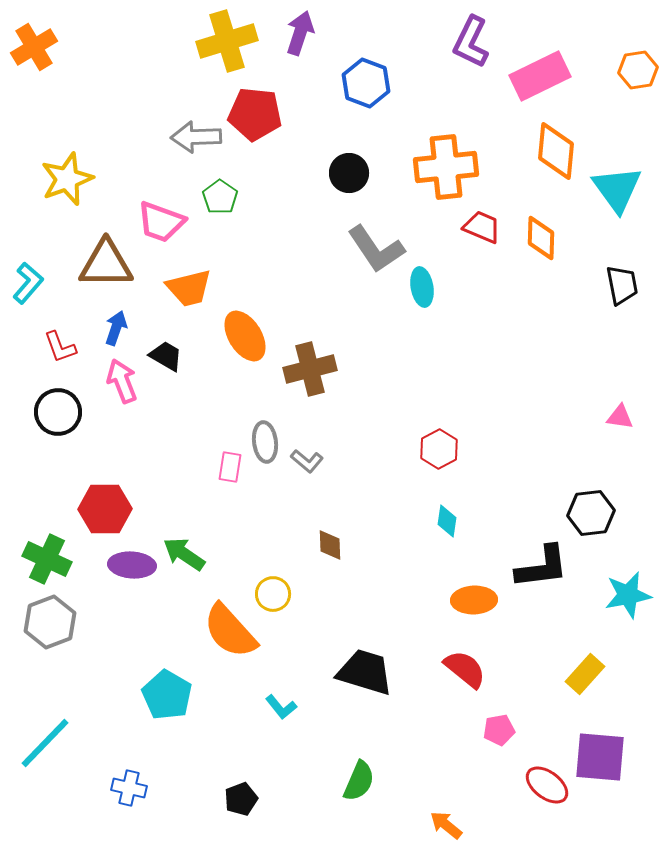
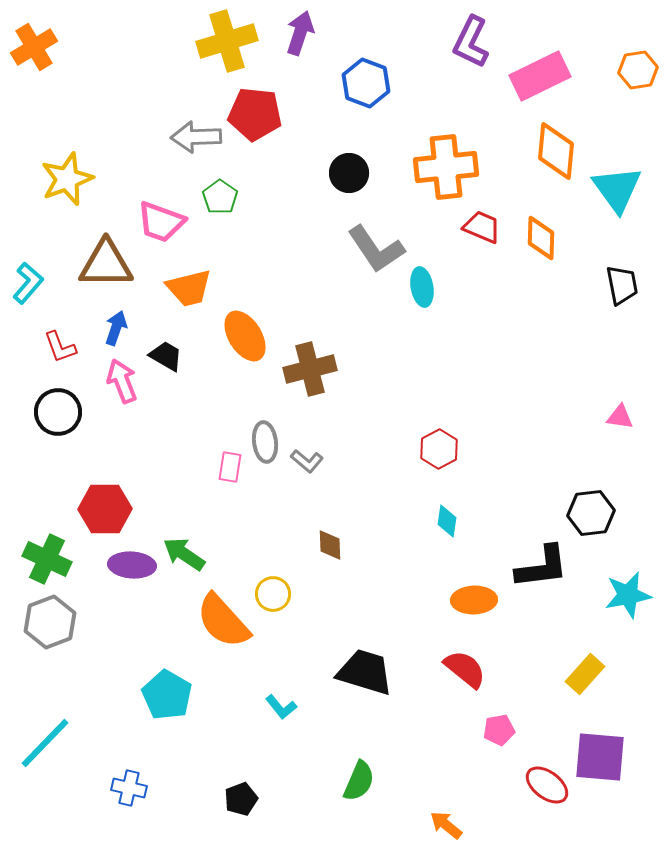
orange semicircle at (230, 631): moved 7 px left, 10 px up
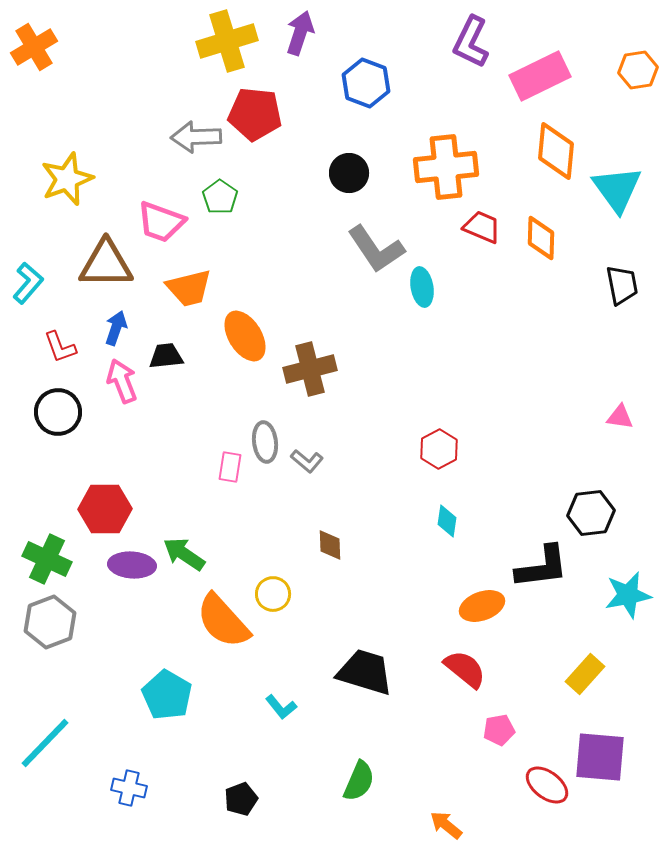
black trapezoid at (166, 356): rotated 36 degrees counterclockwise
orange ellipse at (474, 600): moved 8 px right, 6 px down; rotated 18 degrees counterclockwise
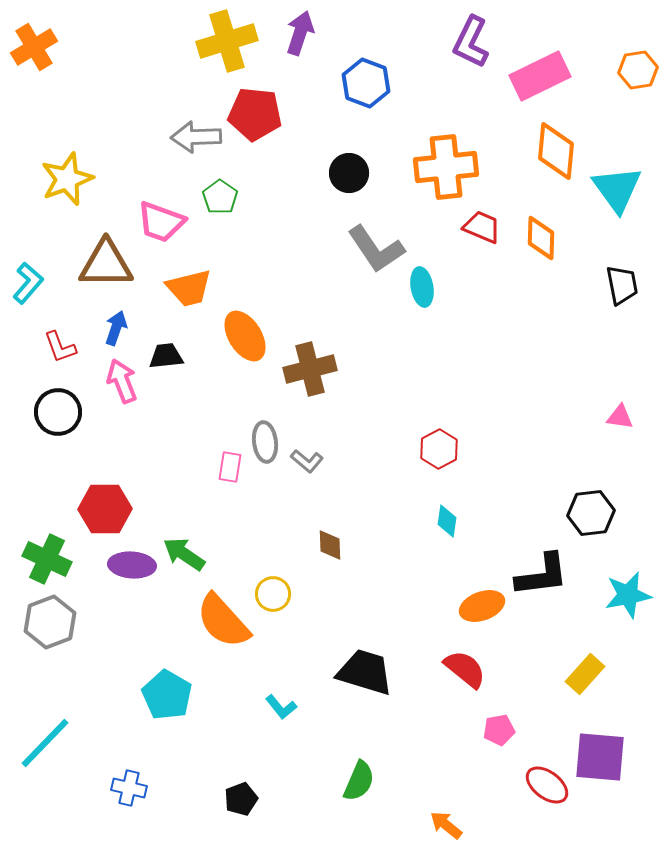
black L-shape at (542, 567): moved 8 px down
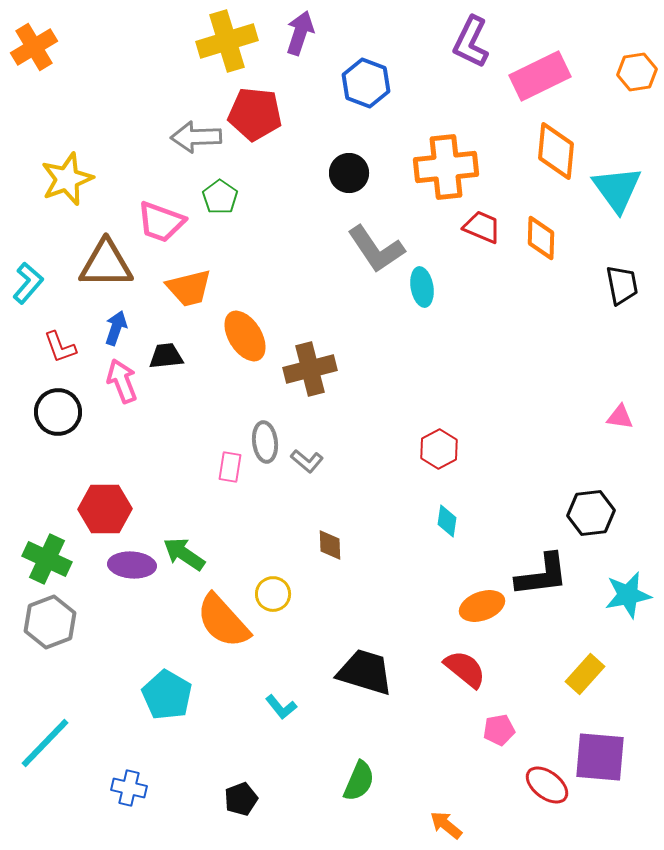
orange hexagon at (638, 70): moved 1 px left, 2 px down
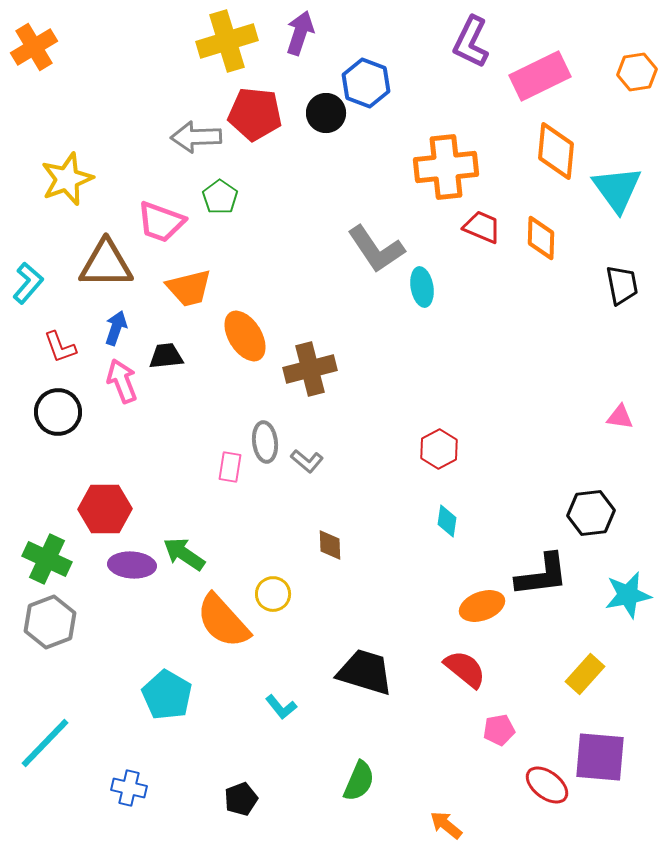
black circle at (349, 173): moved 23 px left, 60 px up
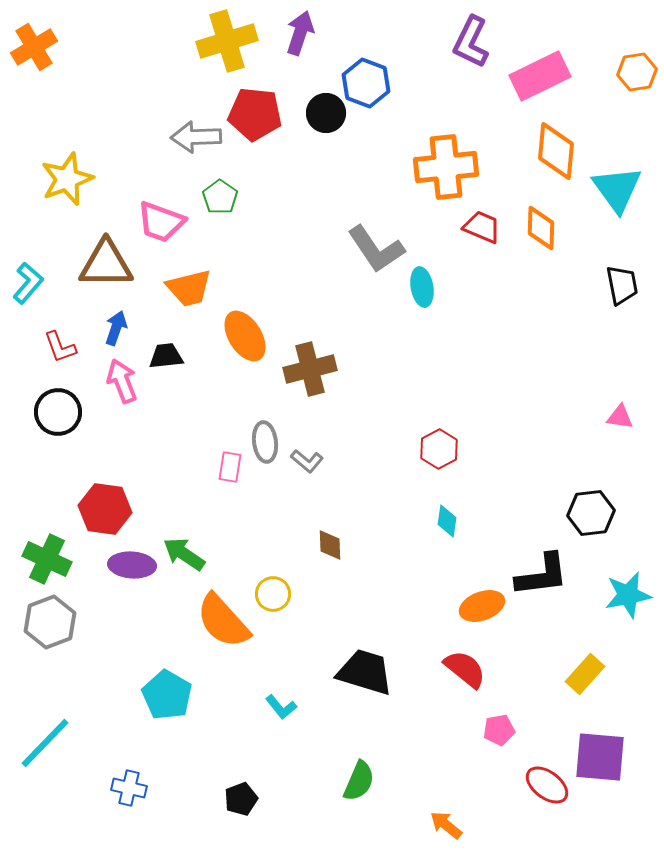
orange diamond at (541, 238): moved 10 px up
red hexagon at (105, 509): rotated 9 degrees clockwise
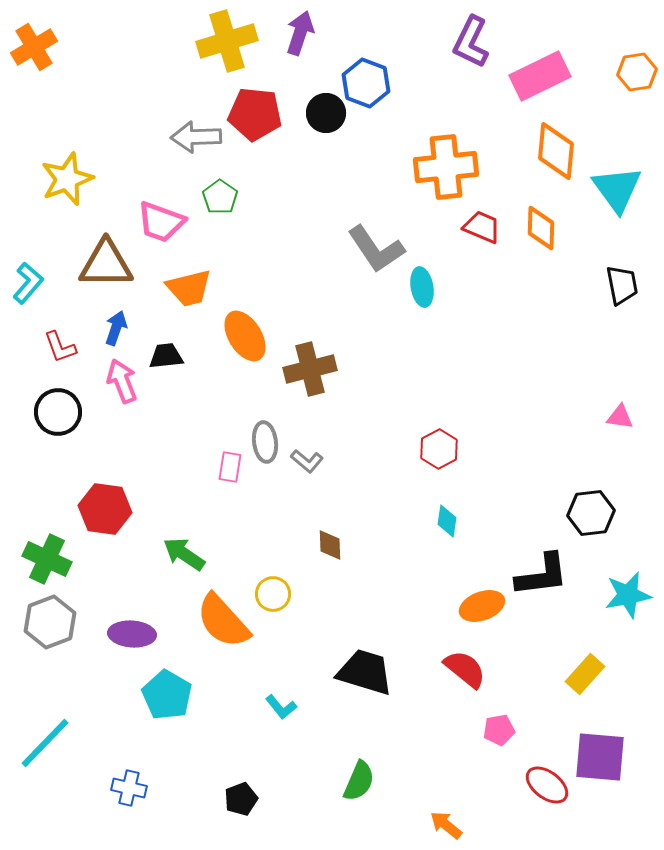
purple ellipse at (132, 565): moved 69 px down
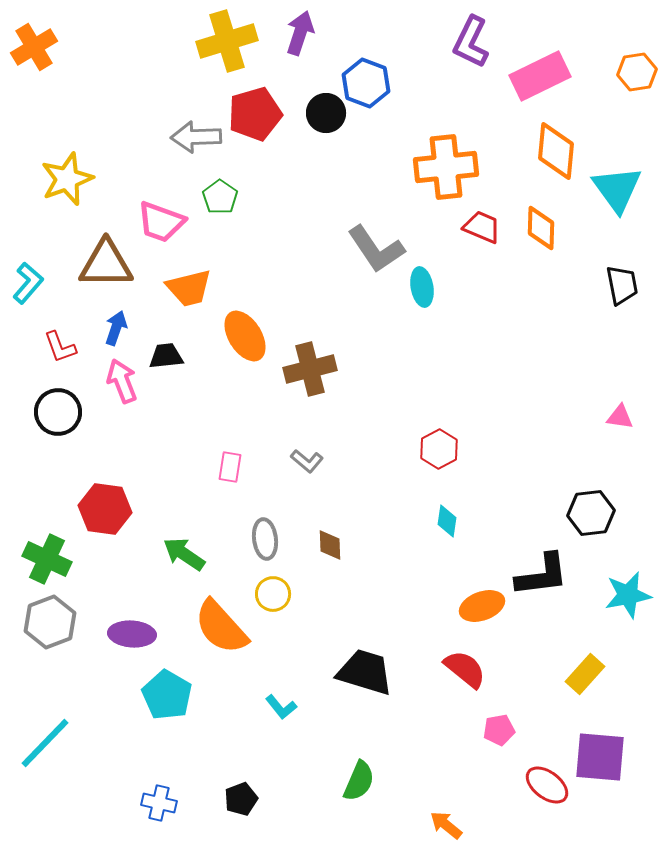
red pentagon at (255, 114): rotated 22 degrees counterclockwise
gray ellipse at (265, 442): moved 97 px down
orange semicircle at (223, 621): moved 2 px left, 6 px down
blue cross at (129, 788): moved 30 px right, 15 px down
